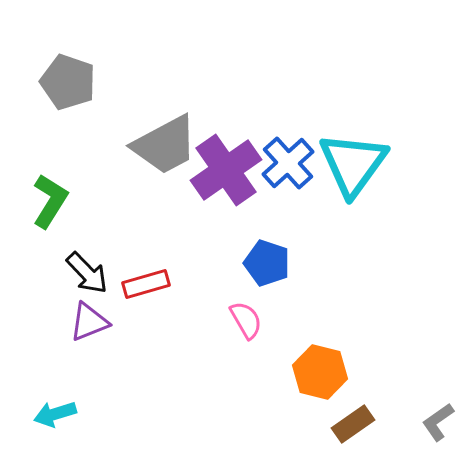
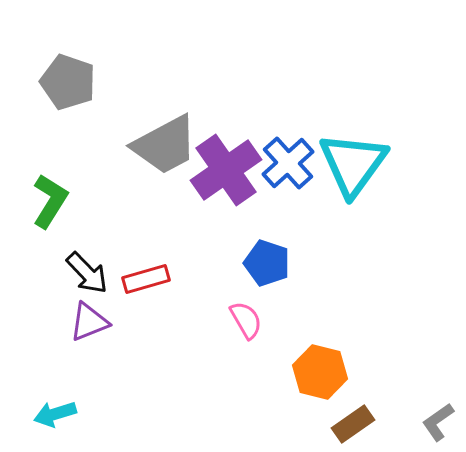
red rectangle: moved 5 px up
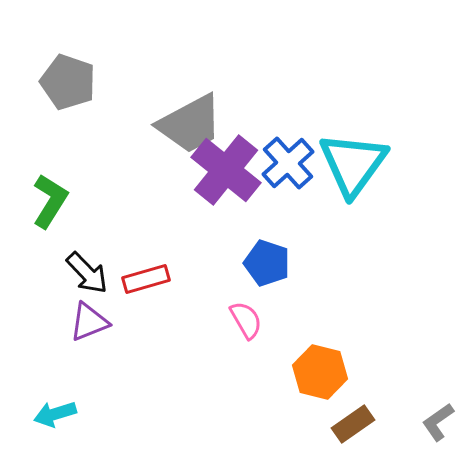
gray trapezoid: moved 25 px right, 21 px up
purple cross: rotated 16 degrees counterclockwise
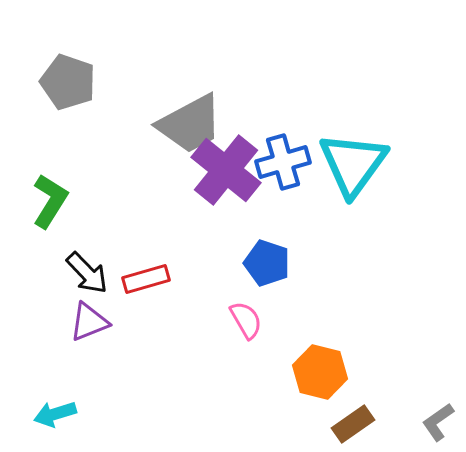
blue cross: moved 5 px left, 1 px up; rotated 26 degrees clockwise
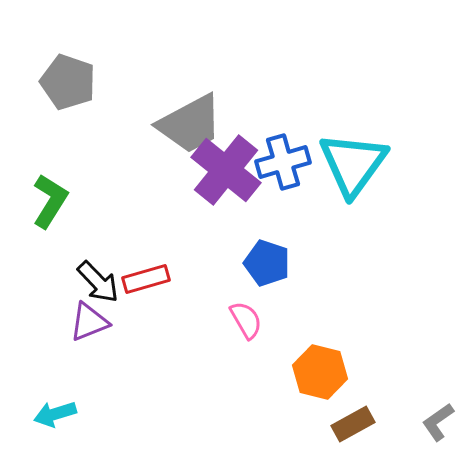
black arrow: moved 11 px right, 9 px down
brown rectangle: rotated 6 degrees clockwise
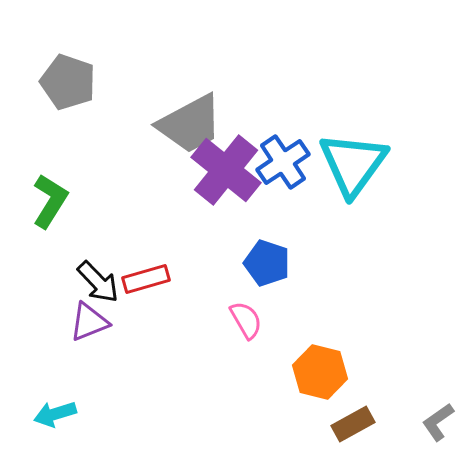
blue cross: rotated 18 degrees counterclockwise
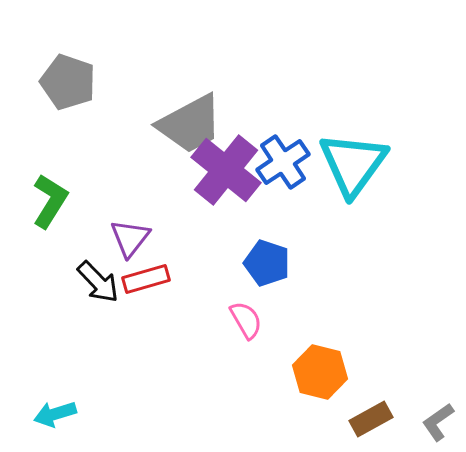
purple triangle: moved 41 px right, 84 px up; rotated 30 degrees counterclockwise
brown rectangle: moved 18 px right, 5 px up
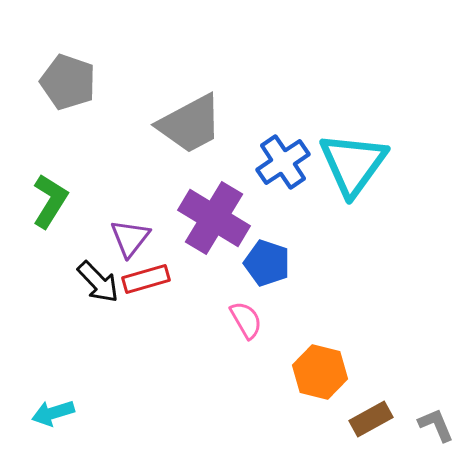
purple cross: moved 12 px left, 48 px down; rotated 8 degrees counterclockwise
cyan arrow: moved 2 px left, 1 px up
gray L-shape: moved 2 px left, 3 px down; rotated 102 degrees clockwise
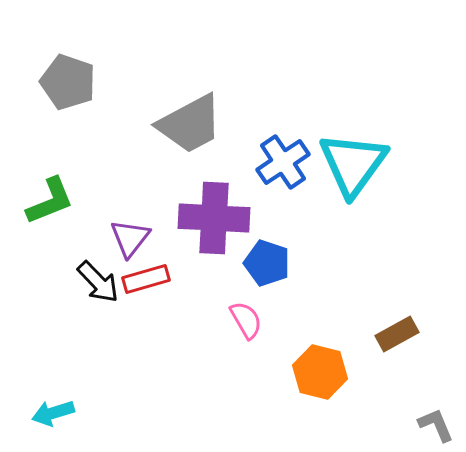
green L-shape: rotated 36 degrees clockwise
purple cross: rotated 28 degrees counterclockwise
brown rectangle: moved 26 px right, 85 px up
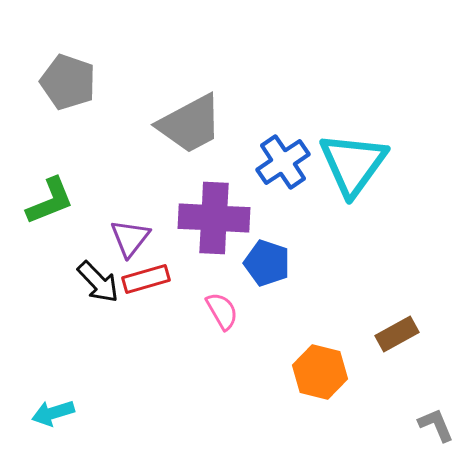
pink semicircle: moved 24 px left, 9 px up
